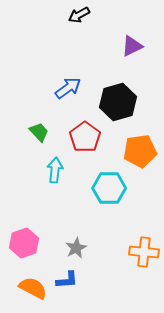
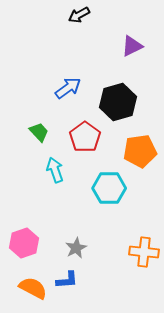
cyan arrow: rotated 25 degrees counterclockwise
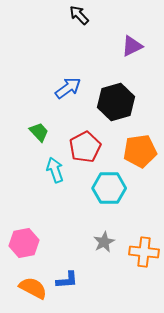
black arrow: rotated 75 degrees clockwise
black hexagon: moved 2 px left
red pentagon: moved 10 px down; rotated 8 degrees clockwise
pink hexagon: rotated 8 degrees clockwise
gray star: moved 28 px right, 6 px up
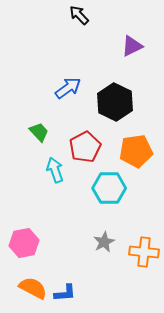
black hexagon: moved 1 px left; rotated 18 degrees counterclockwise
orange pentagon: moved 4 px left
blue L-shape: moved 2 px left, 13 px down
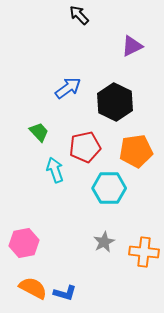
red pentagon: rotated 16 degrees clockwise
blue L-shape: rotated 20 degrees clockwise
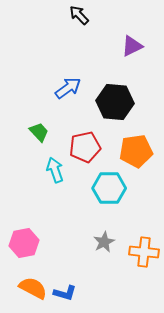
black hexagon: rotated 21 degrees counterclockwise
